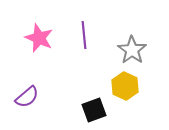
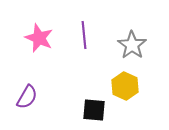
gray star: moved 5 px up
purple semicircle: rotated 20 degrees counterclockwise
black square: rotated 25 degrees clockwise
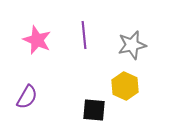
pink star: moved 2 px left, 2 px down
gray star: rotated 24 degrees clockwise
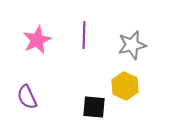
purple line: rotated 8 degrees clockwise
pink star: rotated 24 degrees clockwise
purple semicircle: rotated 125 degrees clockwise
black square: moved 3 px up
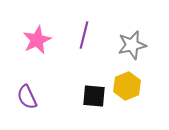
purple line: rotated 12 degrees clockwise
yellow hexagon: moved 2 px right; rotated 12 degrees clockwise
black square: moved 11 px up
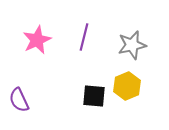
purple line: moved 2 px down
purple semicircle: moved 8 px left, 3 px down
